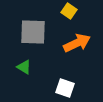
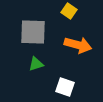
orange arrow: moved 1 px right, 2 px down; rotated 40 degrees clockwise
green triangle: moved 12 px right, 3 px up; rotated 49 degrees counterclockwise
white square: moved 1 px up
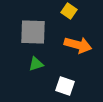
white square: moved 1 px up
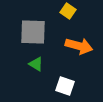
yellow square: moved 1 px left
orange arrow: moved 1 px right, 1 px down
green triangle: rotated 49 degrees clockwise
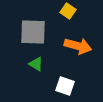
orange arrow: moved 1 px left
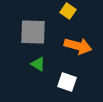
green triangle: moved 2 px right
white square: moved 2 px right, 4 px up
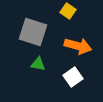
gray square: rotated 16 degrees clockwise
green triangle: rotated 21 degrees counterclockwise
white square: moved 6 px right, 5 px up; rotated 36 degrees clockwise
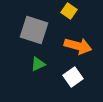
yellow square: moved 1 px right
gray square: moved 1 px right, 2 px up
green triangle: rotated 35 degrees counterclockwise
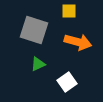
yellow square: rotated 35 degrees counterclockwise
orange arrow: moved 4 px up
white square: moved 6 px left, 5 px down
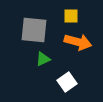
yellow square: moved 2 px right, 5 px down
gray square: rotated 12 degrees counterclockwise
green triangle: moved 5 px right, 5 px up
